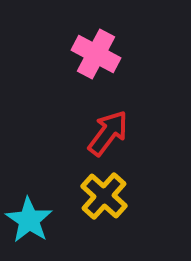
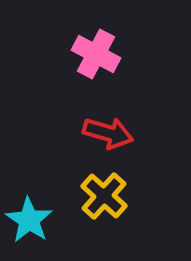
red arrow: rotated 69 degrees clockwise
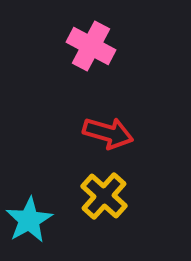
pink cross: moved 5 px left, 8 px up
cyan star: rotated 9 degrees clockwise
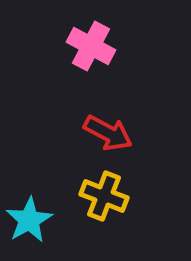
red arrow: rotated 12 degrees clockwise
yellow cross: rotated 21 degrees counterclockwise
